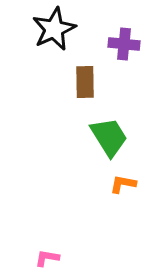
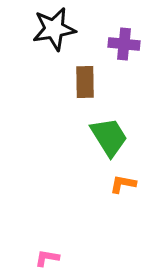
black star: rotated 15 degrees clockwise
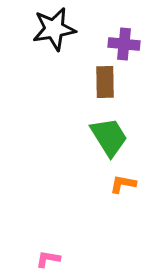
brown rectangle: moved 20 px right
pink L-shape: moved 1 px right, 1 px down
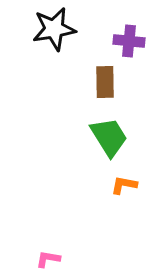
purple cross: moved 5 px right, 3 px up
orange L-shape: moved 1 px right, 1 px down
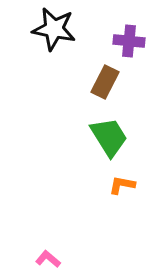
black star: rotated 21 degrees clockwise
brown rectangle: rotated 28 degrees clockwise
orange L-shape: moved 2 px left
pink L-shape: rotated 30 degrees clockwise
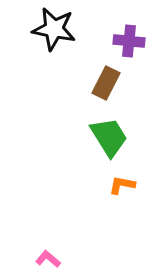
brown rectangle: moved 1 px right, 1 px down
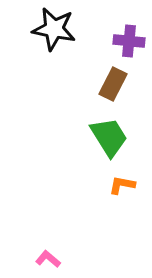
brown rectangle: moved 7 px right, 1 px down
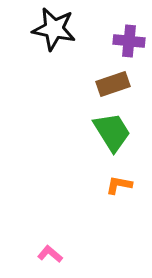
brown rectangle: rotated 44 degrees clockwise
green trapezoid: moved 3 px right, 5 px up
orange L-shape: moved 3 px left
pink L-shape: moved 2 px right, 5 px up
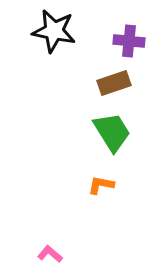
black star: moved 2 px down
brown rectangle: moved 1 px right, 1 px up
orange L-shape: moved 18 px left
